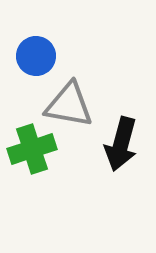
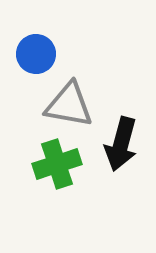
blue circle: moved 2 px up
green cross: moved 25 px right, 15 px down
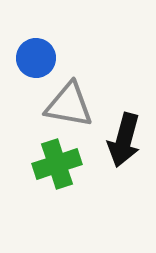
blue circle: moved 4 px down
black arrow: moved 3 px right, 4 px up
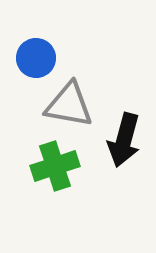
green cross: moved 2 px left, 2 px down
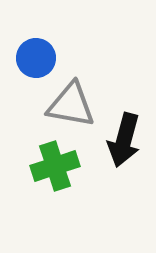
gray triangle: moved 2 px right
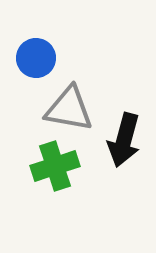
gray triangle: moved 2 px left, 4 px down
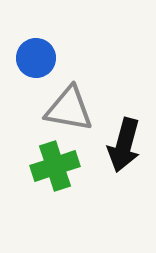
black arrow: moved 5 px down
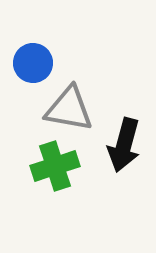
blue circle: moved 3 px left, 5 px down
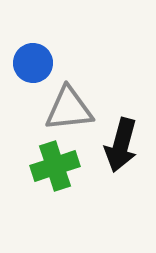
gray triangle: rotated 16 degrees counterclockwise
black arrow: moved 3 px left
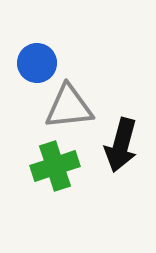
blue circle: moved 4 px right
gray triangle: moved 2 px up
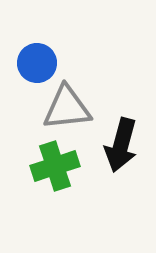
gray triangle: moved 2 px left, 1 px down
